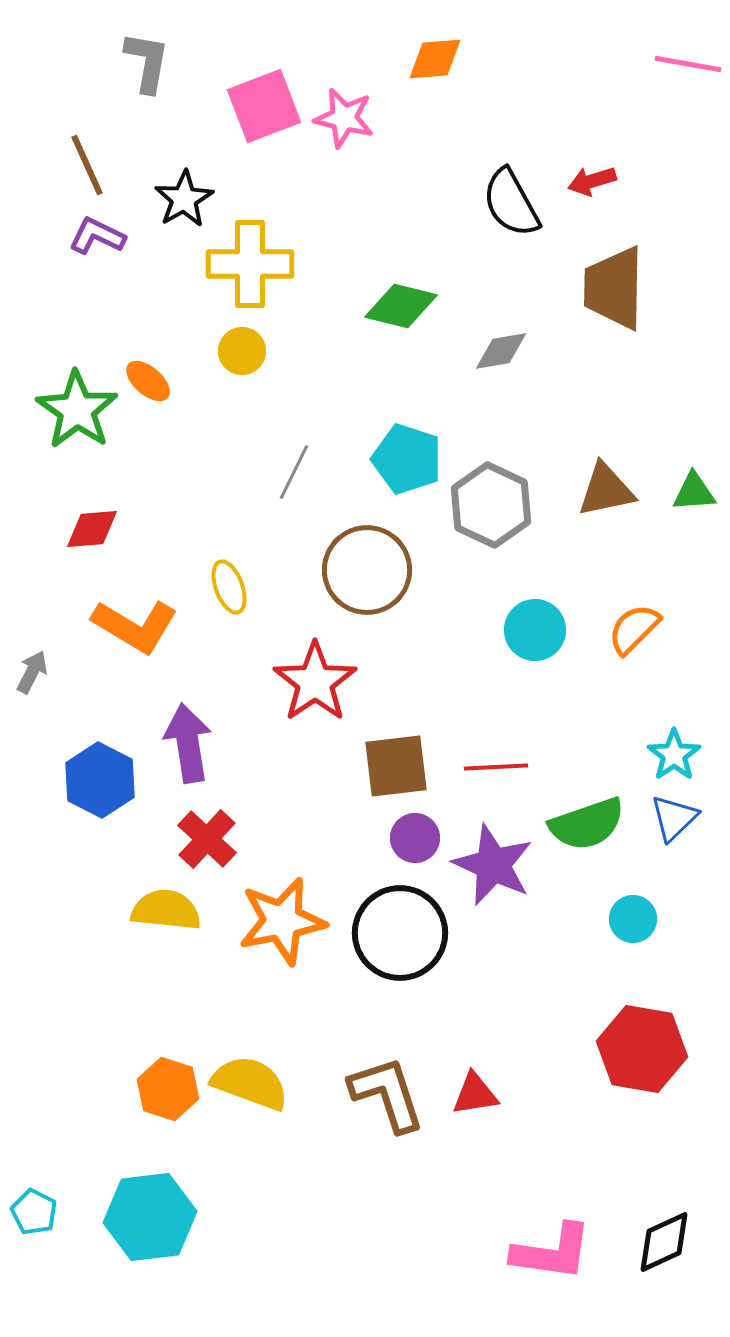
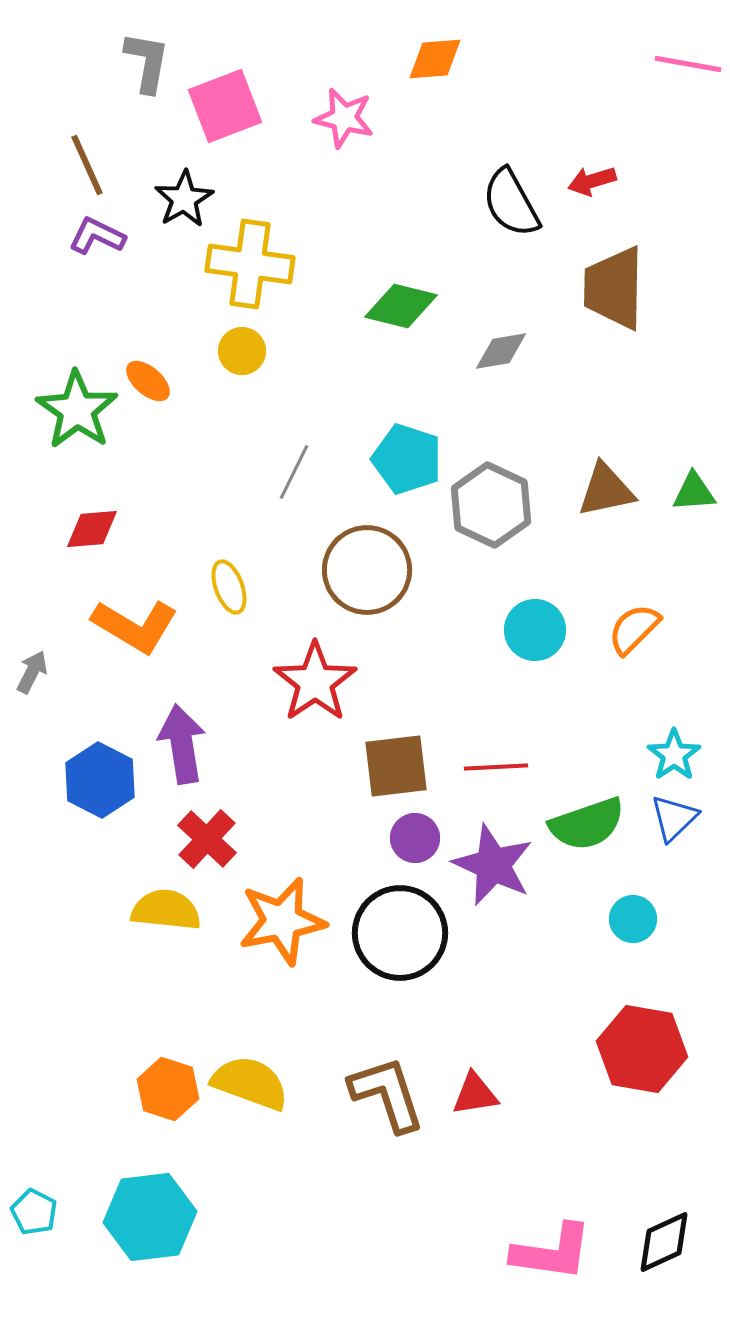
pink square at (264, 106): moved 39 px left
yellow cross at (250, 264): rotated 8 degrees clockwise
purple arrow at (188, 743): moved 6 px left, 1 px down
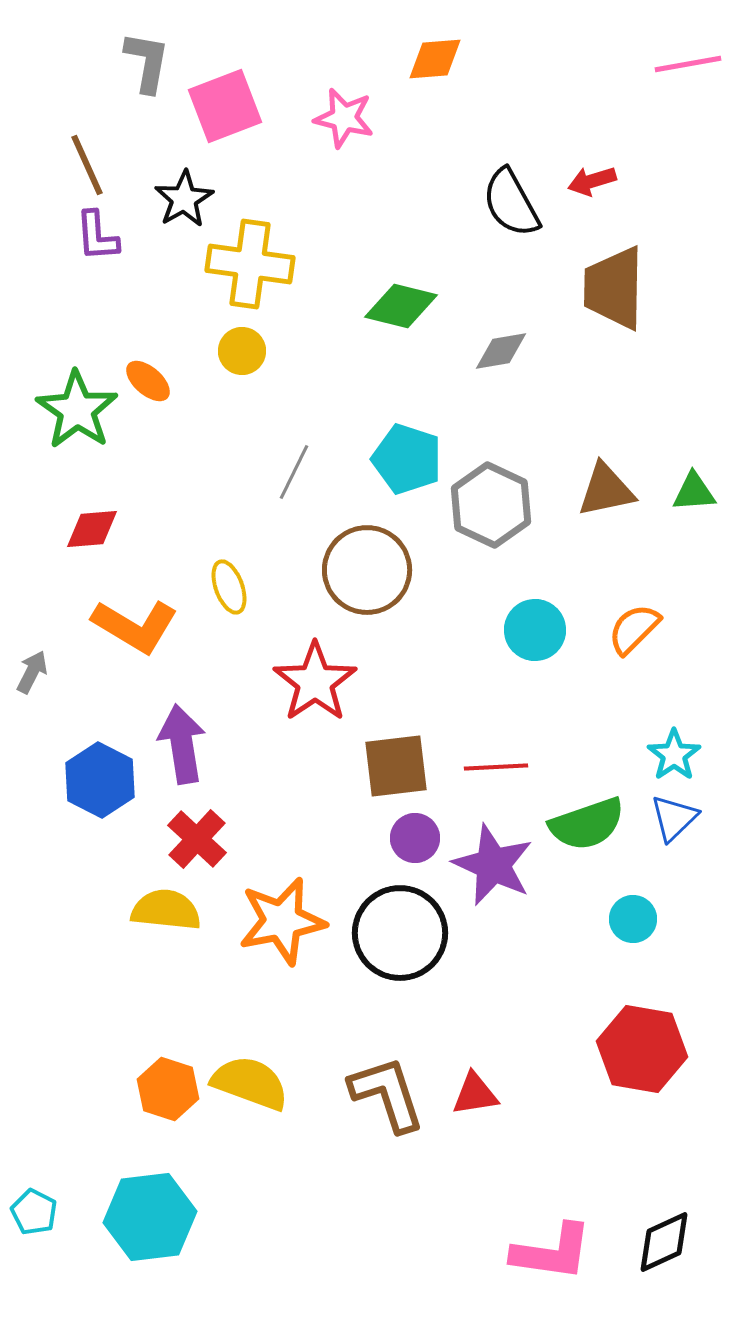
pink line at (688, 64): rotated 20 degrees counterclockwise
purple L-shape at (97, 236): rotated 120 degrees counterclockwise
red cross at (207, 839): moved 10 px left
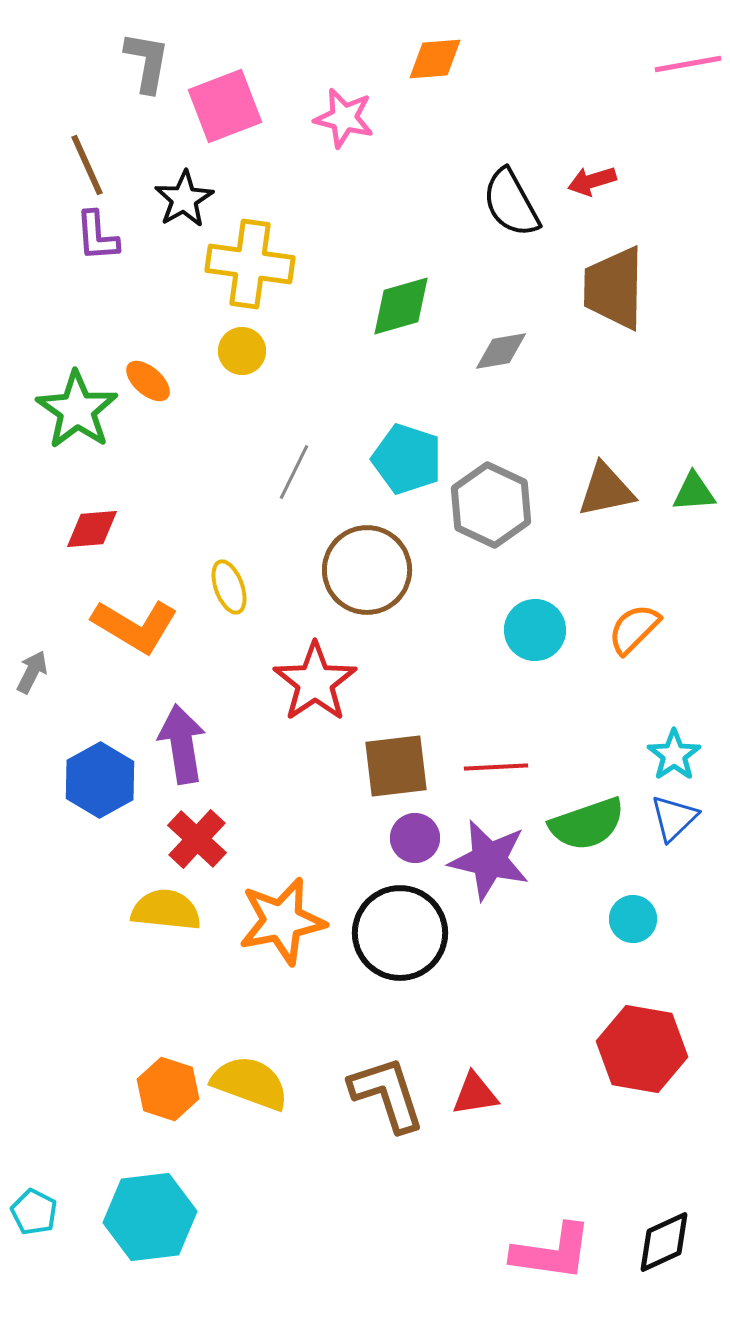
green diamond at (401, 306): rotated 30 degrees counterclockwise
blue hexagon at (100, 780): rotated 4 degrees clockwise
purple star at (493, 865): moved 4 px left, 5 px up; rotated 12 degrees counterclockwise
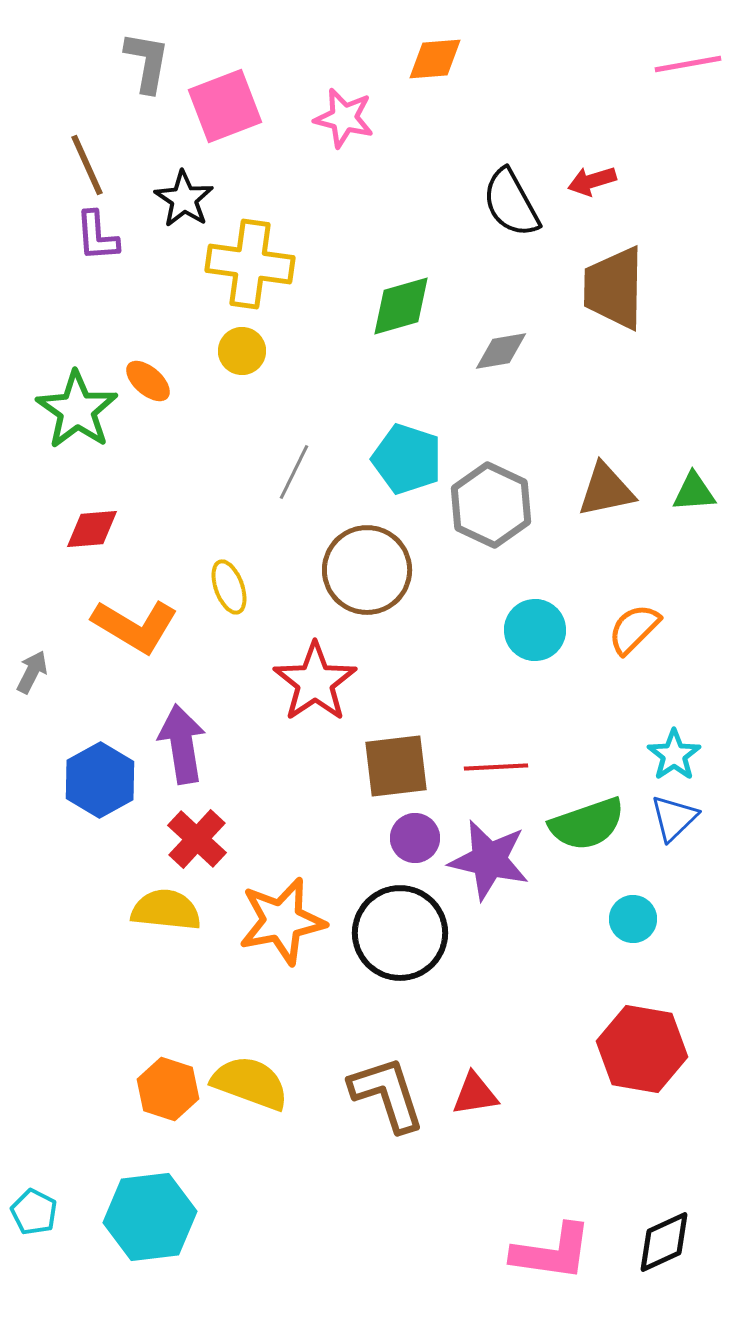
black star at (184, 199): rotated 8 degrees counterclockwise
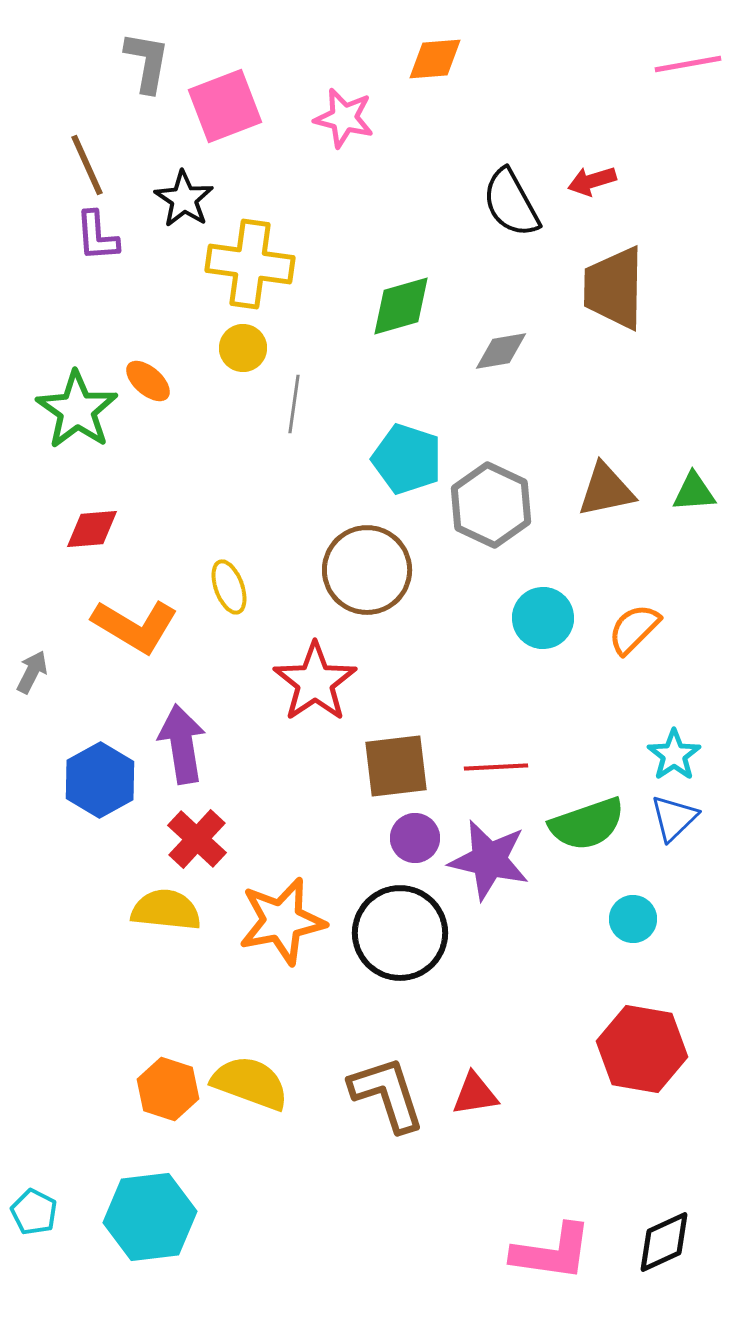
yellow circle at (242, 351): moved 1 px right, 3 px up
gray line at (294, 472): moved 68 px up; rotated 18 degrees counterclockwise
cyan circle at (535, 630): moved 8 px right, 12 px up
